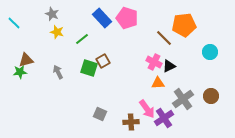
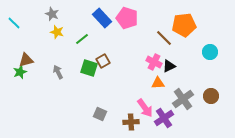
green star: rotated 16 degrees counterclockwise
pink arrow: moved 2 px left, 1 px up
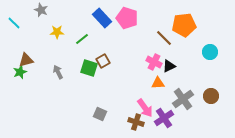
gray star: moved 11 px left, 4 px up
yellow star: rotated 16 degrees counterclockwise
brown cross: moved 5 px right; rotated 21 degrees clockwise
